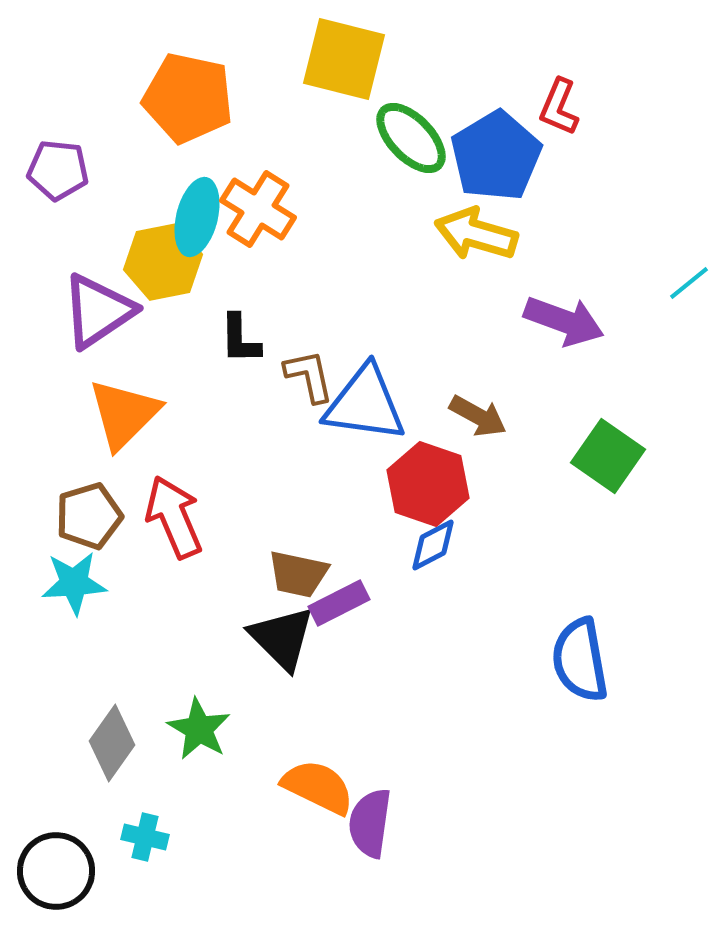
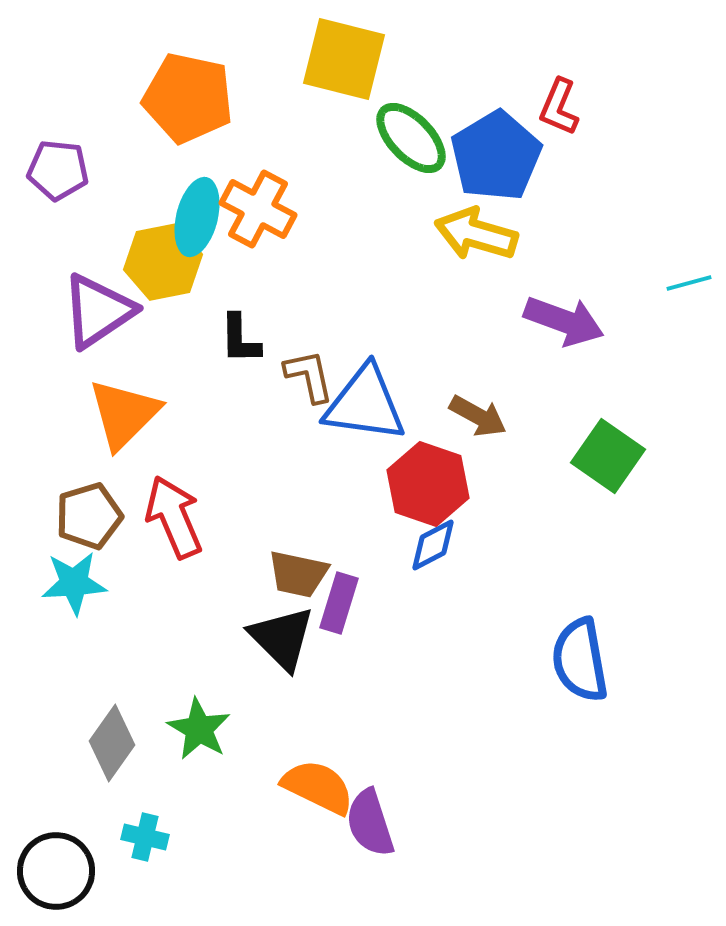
orange cross: rotated 4 degrees counterclockwise
cyan line: rotated 24 degrees clockwise
purple rectangle: rotated 46 degrees counterclockwise
purple semicircle: rotated 26 degrees counterclockwise
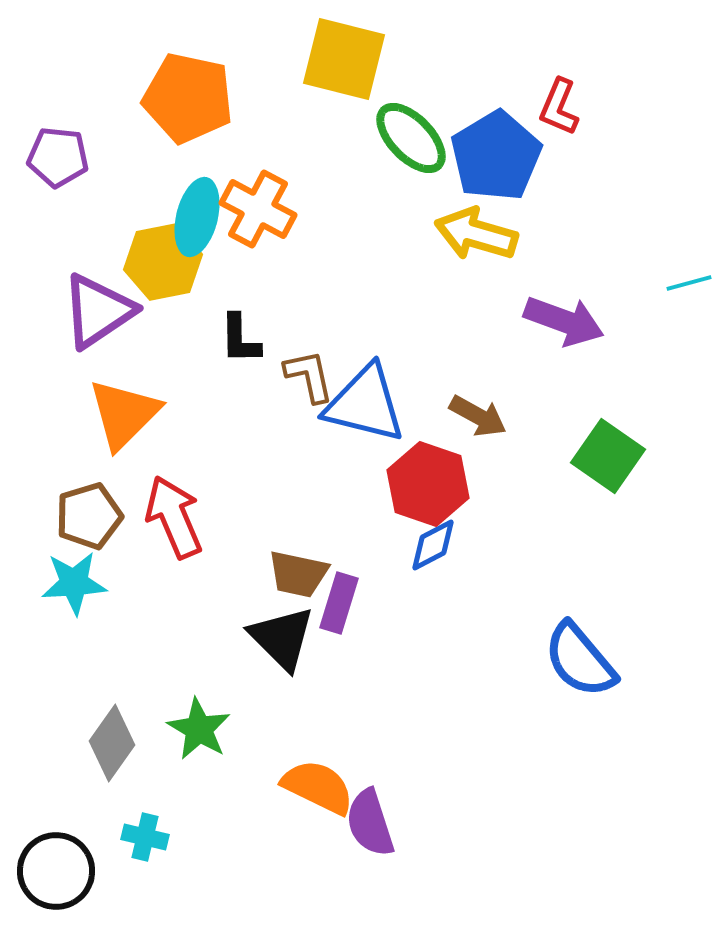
purple pentagon: moved 13 px up
blue triangle: rotated 6 degrees clockwise
blue semicircle: rotated 30 degrees counterclockwise
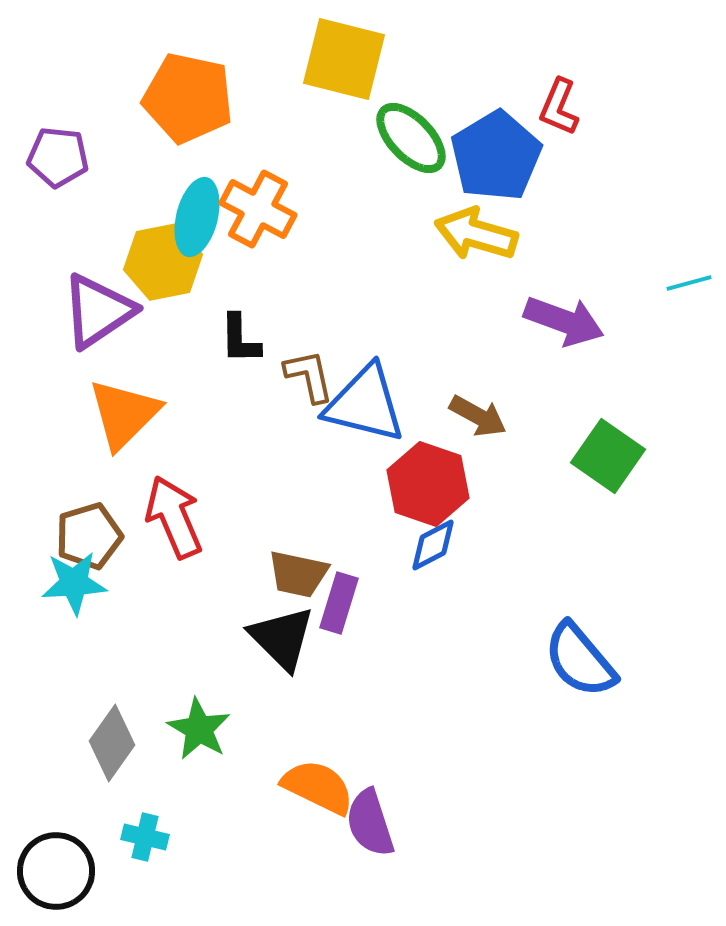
brown pentagon: moved 20 px down
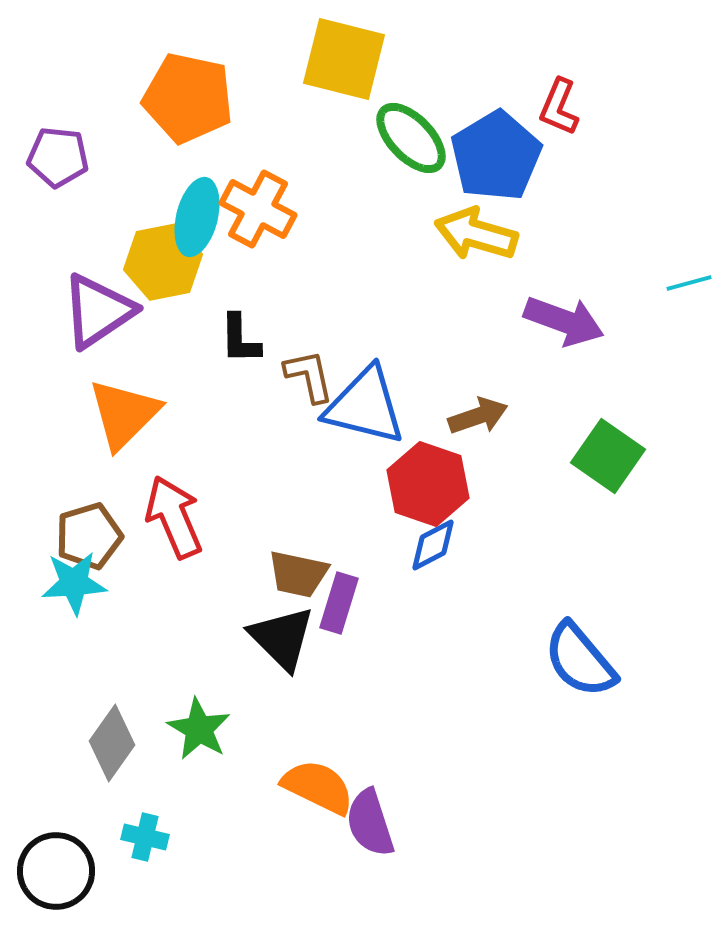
blue triangle: moved 2 px down
brown arrow: rotated 48 degrees counterclockwise
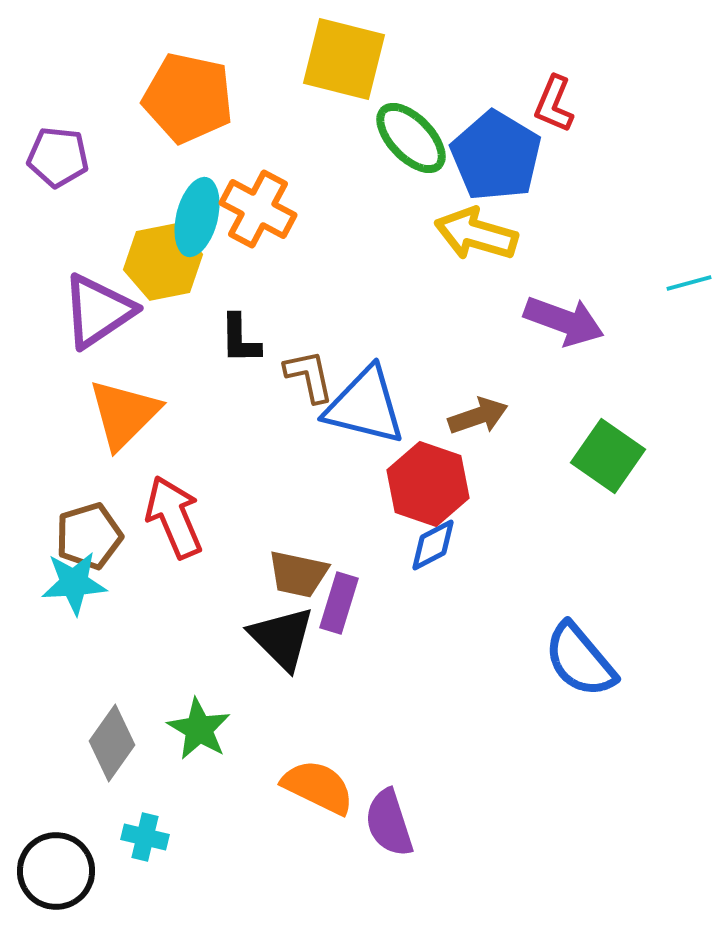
red L-shape: moved 5 px left, 3 px up
blue pentagon: rotated 10 degrees counterclockwise
purple semicircle: moved 19 px right
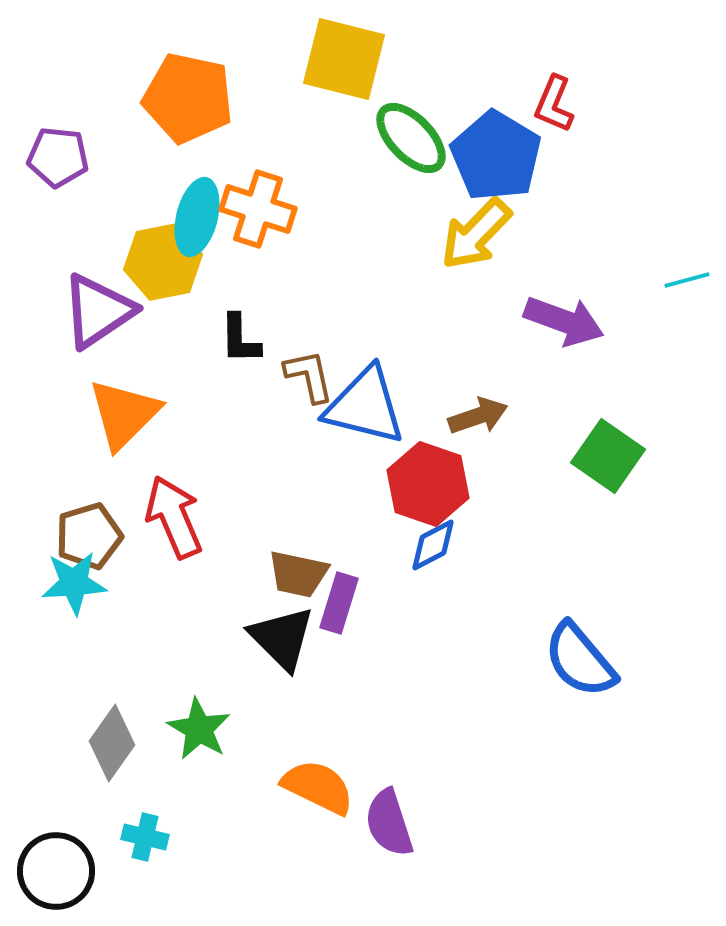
orange cross: rotated 10 degrees counterclockwise
yellow arrow: rotated 62 degrees counterclockwise
cyan line: moved 2 px left, 3 px up
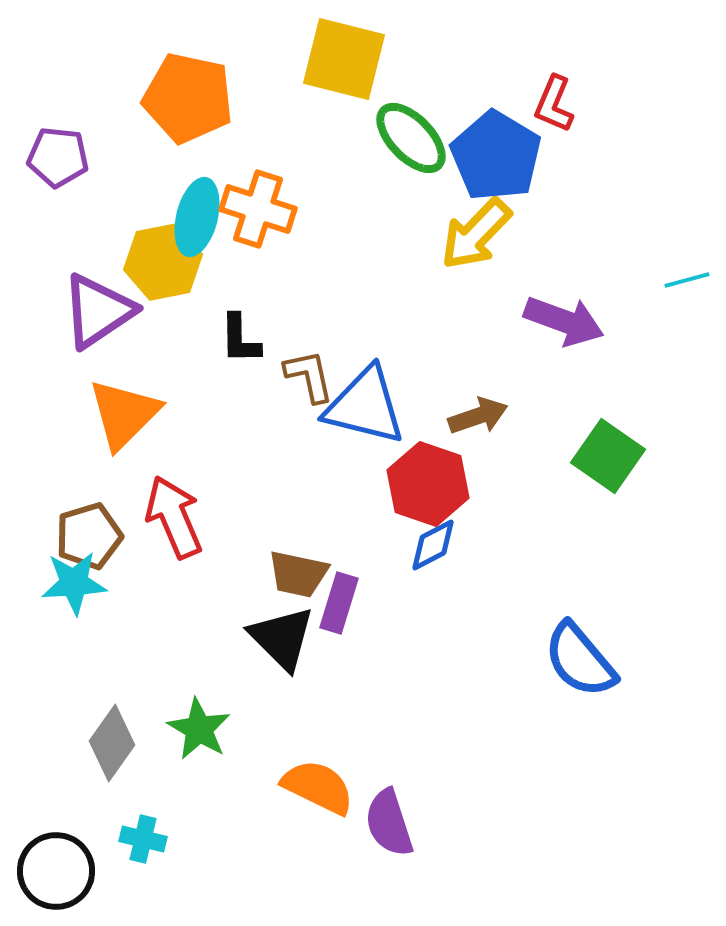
cyan cross: moved 2 px left, 2 px down
